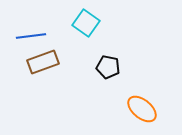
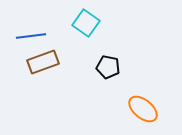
orange ellipse: moved 1 px right
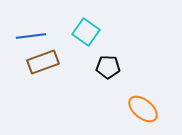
cyan square: moved 9 px down
black pentagon: rotated 10 degrees counterclockwise
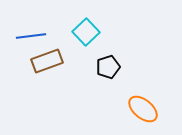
cyan square: rotated 12 degrees clockwise
brown rectangle: moved 4 px right, 1 px up
black pentagon: rotated 20 degrees counterclockwise
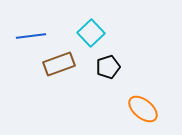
cyan square: moved 5 px right, 1 px down
brown rectangle: moved 12 px right, 3 px down
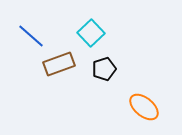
blue line: rotated 48 degrees clockwise
black pentagon: moved 4 px left, 2 px down
orange ellipse: moved 1 px right, 2 px up
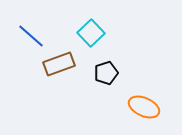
black pentagon: moved 2 px right, 4 px down
orange ellipse: rotated 16 degrees counterclockwise
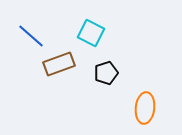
cyan square: rotated 20 degrees counterclockwise
orange ellipse: moved 1 px right, 1 px down; rotated 72 degrees clockwise
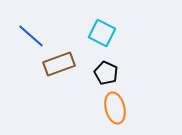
cyan square: moved 11 px right
black pentagon: rotated 30 degrees counterclockwise
orange ellipse: moved 30 px left; rotated 20 degrees counterclockwise
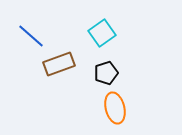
cyan square: rotated 28 degrees clockwise
black pentagon: rotated 30 degrees clockwise
